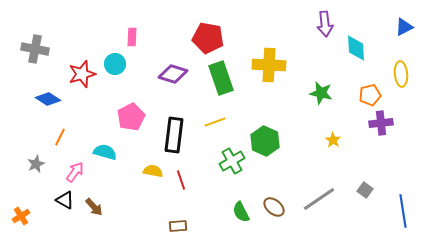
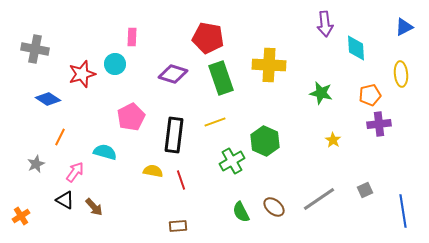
purple cross: moved 2 px left, 1 px down
gray square: rotated 28 degrees clockwise
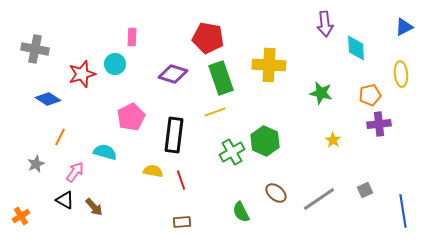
yellow line: moved 10 px up
green cross: moved 9 px up
brown ellipse: moved 2 px right, 14 px up
brown rectangle: moved 4 px right, 4 px up
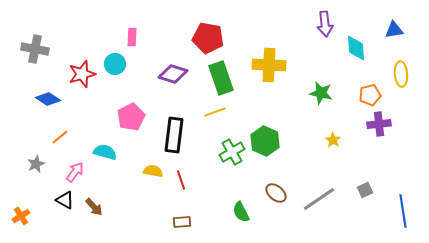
blue triangle: moved 10 px left, 3 px down; rotated 18 degrees clockwise
orange line: rotated 24 degrees clockwise
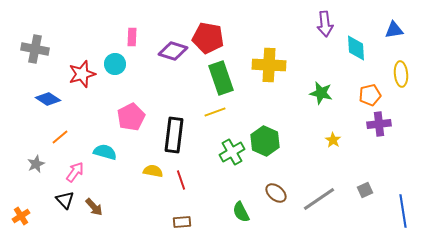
purple diamond: moved 23 px up
black triangle: rotated 18 degrees clockwise
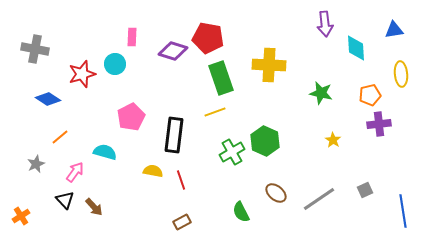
brown rectangle: rotated 24 degrees counterclockwise
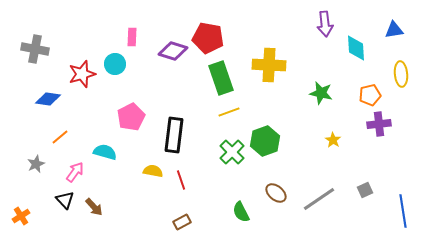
blue diamond: rotated 25 degrees counterclockwise
yellow line: moved 14 px right
green hexagon: rotated 16 degrees clockwise
green cross: rotated 15 degrees counterclockwise
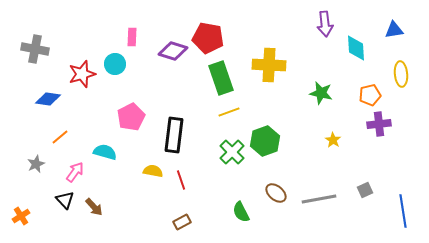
gray line: rotated 24 degrees clockwise
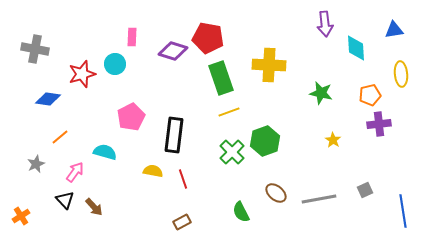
red line: moved 2 px right, 1 px up
